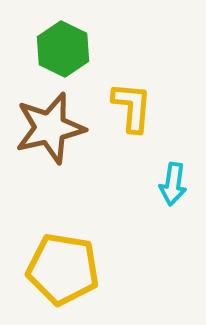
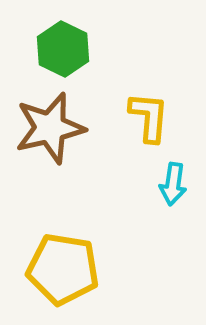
yellow L-shape: moved 17 px right, 10 px down
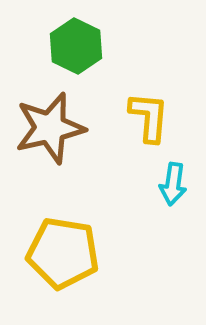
green hexagon: moved 13 px right, 3 px up
yellow pentagon: moved 16 px up
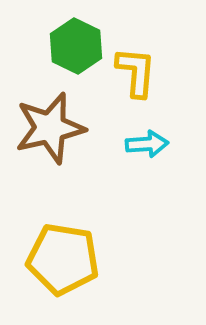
yellow L-shape: moved 13 px left, 45 px up
cyan arrow: moved 26 px left, 40 px up; rotated 102 degrees counterclockwise
yellow pentagon: moved 6 px down
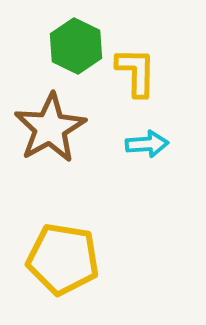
yellow L-shape: rotated 4 degrees counterclockwise
brown star: rotated 16 degrees counterclockwise
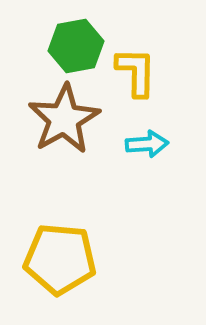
green hexagon: rotated 24 degrees clockwise
brown star: moved 14 px right, 9 px up
yellow pentagon: moved 3 px left; rotated 4 degrees counterclockwise
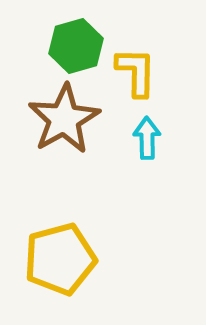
green hexagon: rotated 6 degrees counterclockwise
cyan arrow: moved 6 px up; rotated 87 degrees counterclockwise
yellow pentagon: rotated 20 degrees counterclockwise
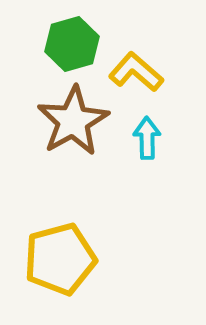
green hexagon: moved 4 px left, 2 px up
yellow L-shape: rotated 50 degrees counterclockwise
brown star: moved 9 px right, 2 px down
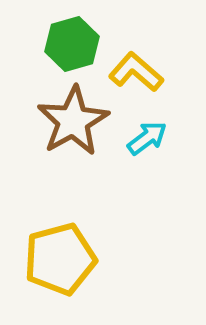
cyan arrow: rotated 54 degrees clockwise
